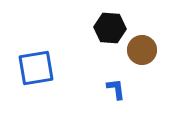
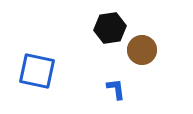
black hexagon: rotated 12 degrees counterclockwise
blue square: moved 1 px right, 3 px down; rotated 21 degrees clockwise
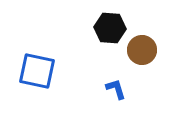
black hexagon: rotated 12 degrees clockwise
blue L-shape: rotated 10 degrees counterclockwise
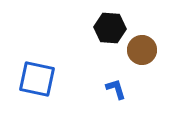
blue square: moved 8 px down
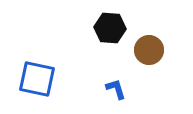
brown circle: moved 7 px right
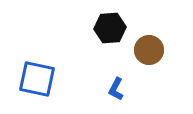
black hexagon: rotated 8 degrees counterclockwise
blue L-shape: rotated 135 degrees counterclockwise
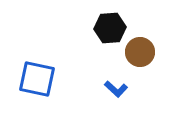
brown circle: moved 9 px left, 2 px down
blue L-shape: rotated 75 degrees counterclockwise
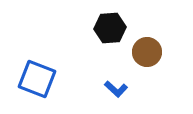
brown circle: moved 7 px right
blue square: rotated 9 degrees clockwise
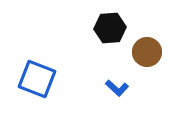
blue L-shape: moved 1 px right, 1 px up
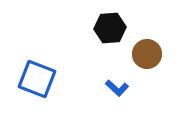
brown circle: moved 2 px down
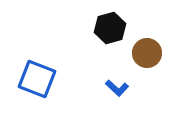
black hexagon: rotated 12 degrees counterclockwise
brown circle: moved 1 px up
